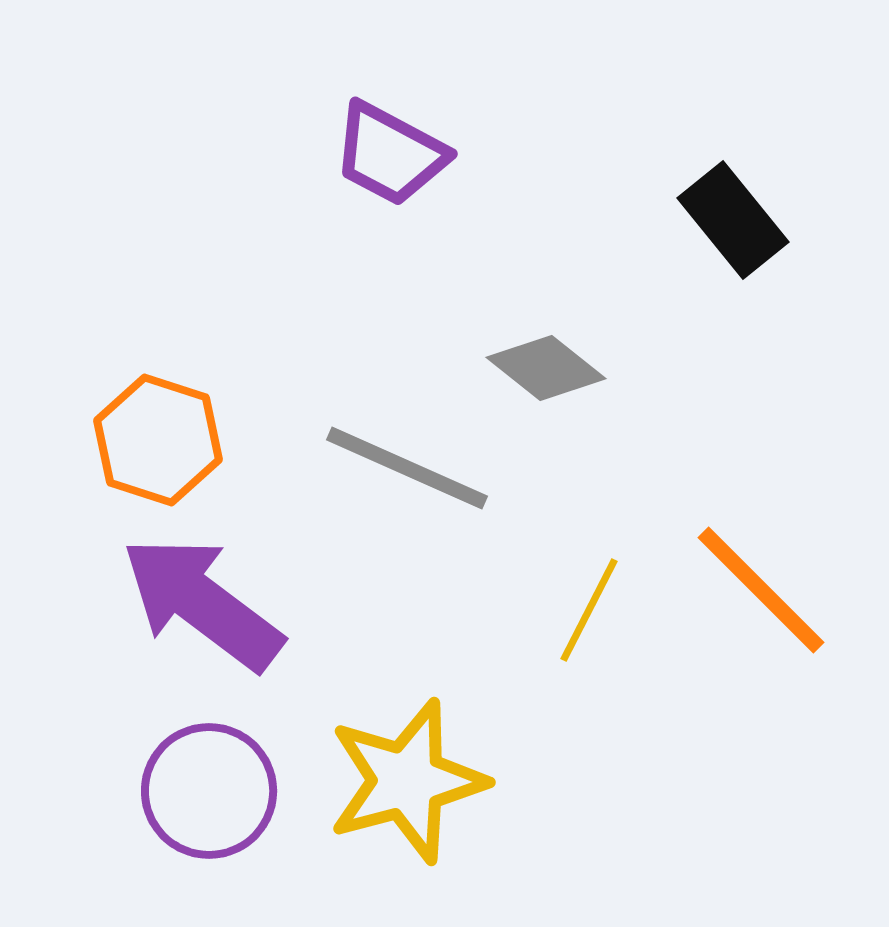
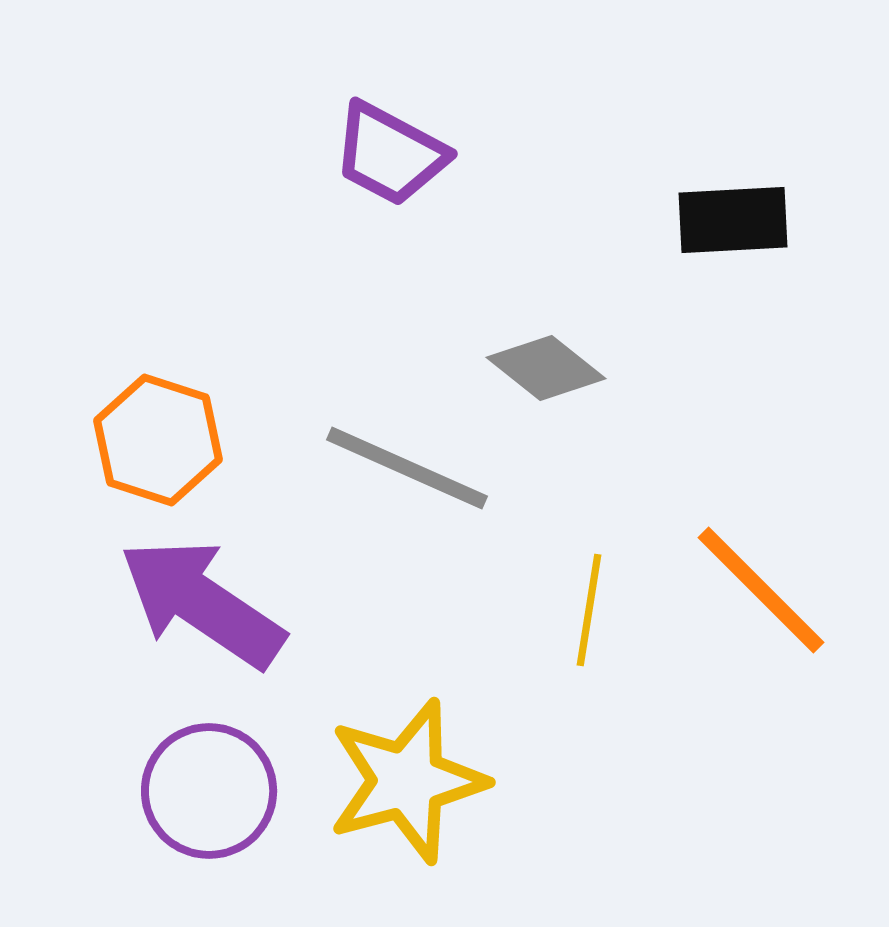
black rectangle: rotated 54 degrees counterclockwise
purple arrow: rotated 3 degrees counterclockwise
yellow line: rotated 18 degrees counterclockwise
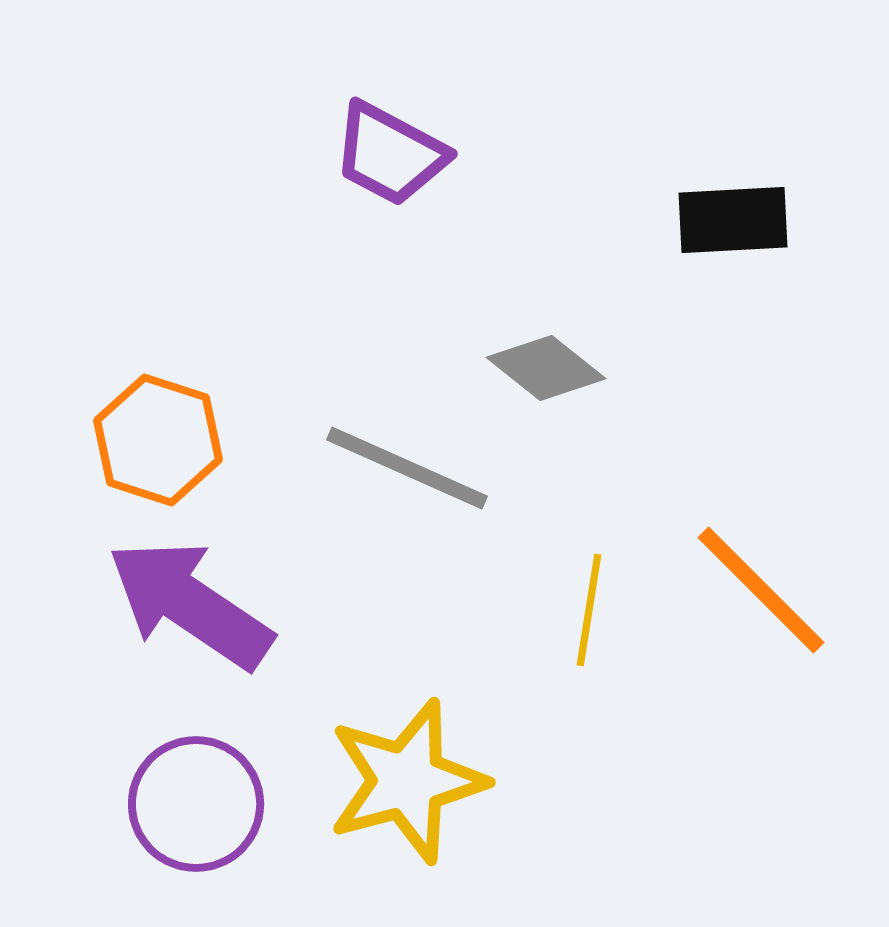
purple arrow: moved 12 px left, 1 px down
purple circle: moved 13 px left, 13 px down
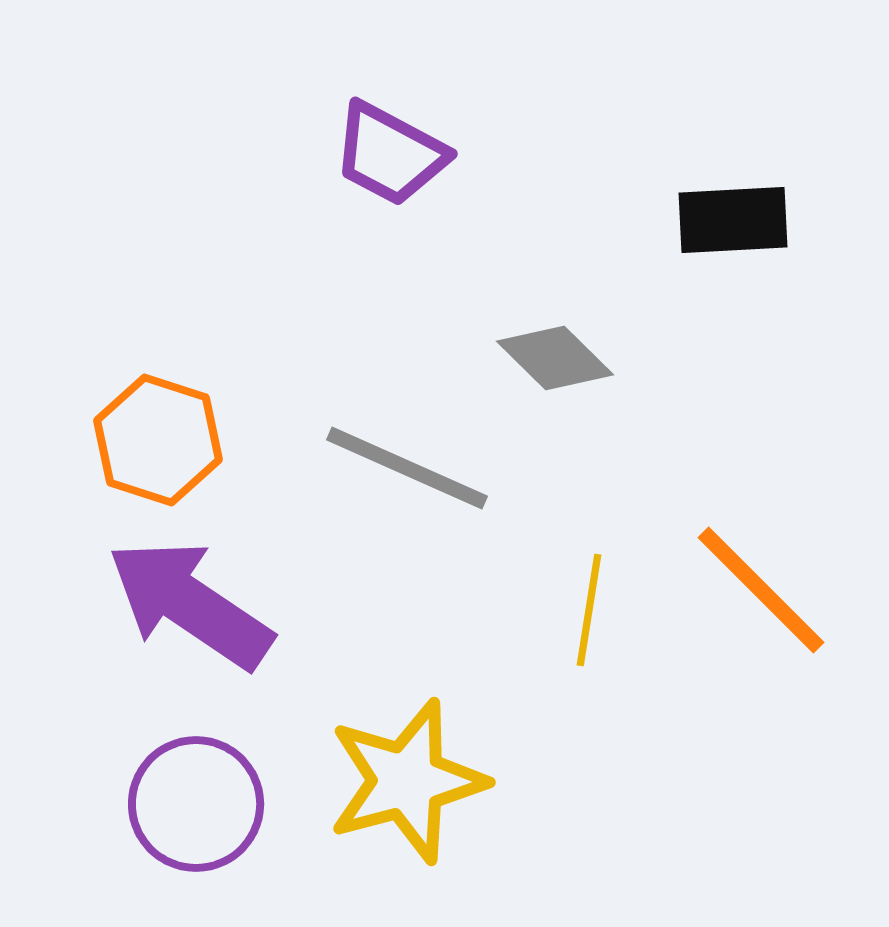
gray diamond: moved 9 px right, 10 px up; rotated 6 degrees clockwise
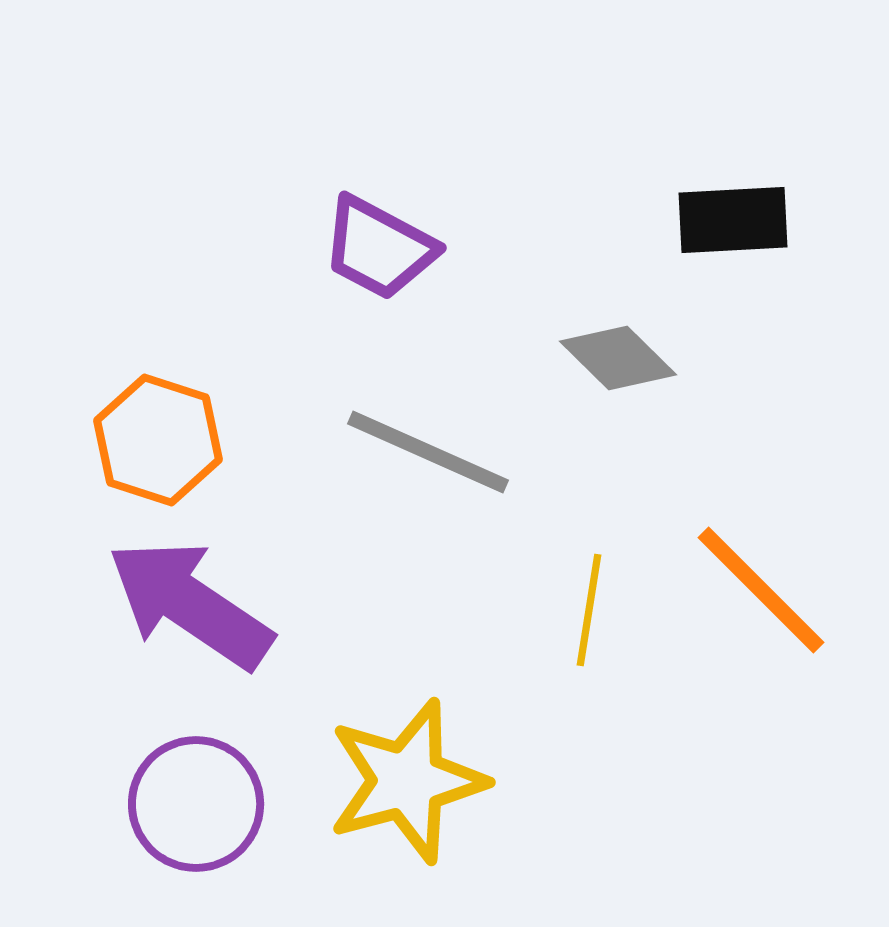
purple trapezoid: moved 11 px left, 94 px down
gray diamond: moved 63 px right
gray line: moved 21 px right, 16 px up
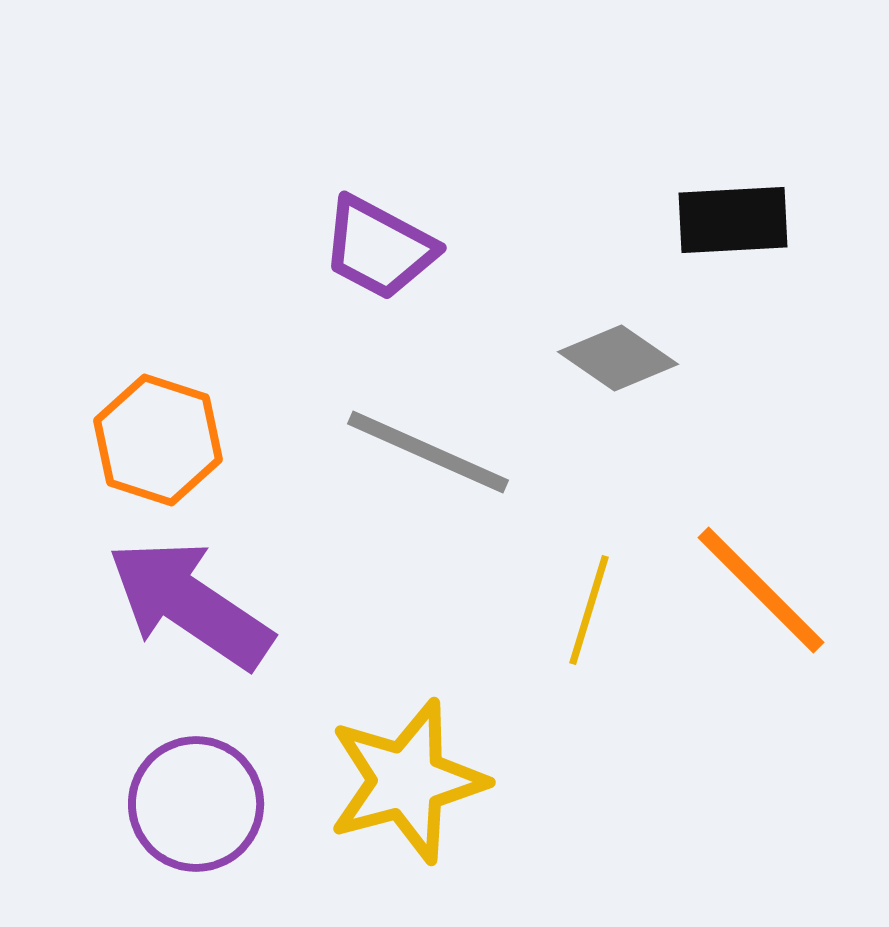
gray diamond: rotated 10 degrees counterclockwise
yellow line: rotated 8 degrees clockwise
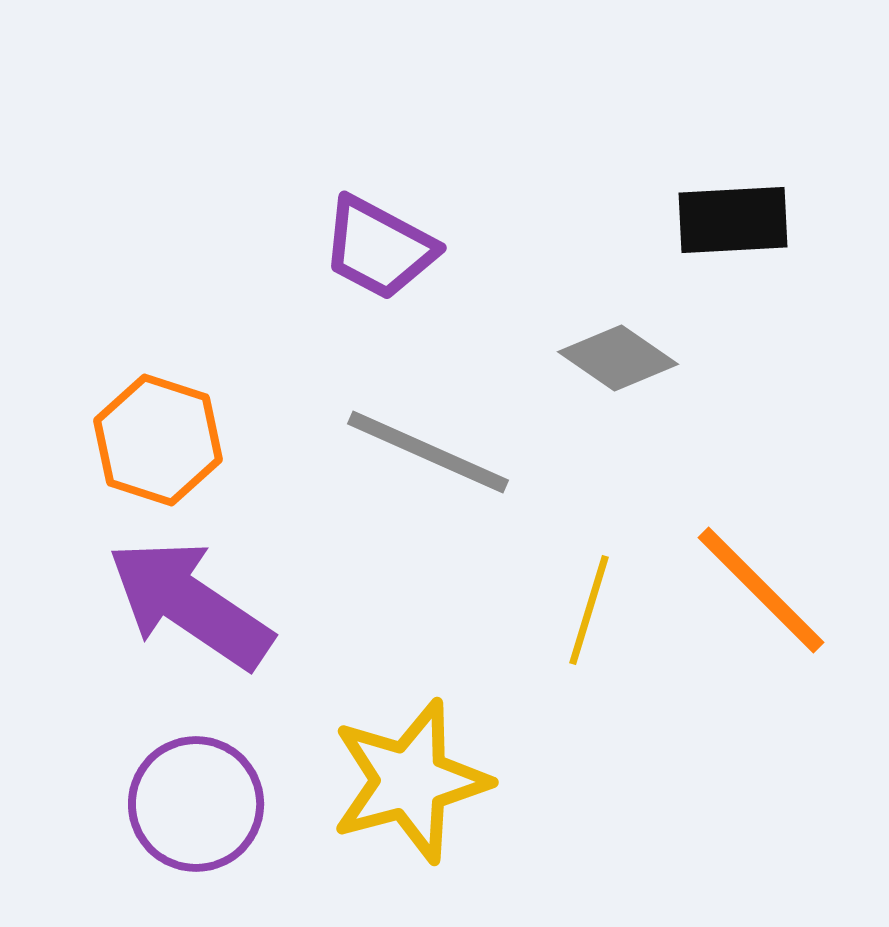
yellow star: moved 3 px right
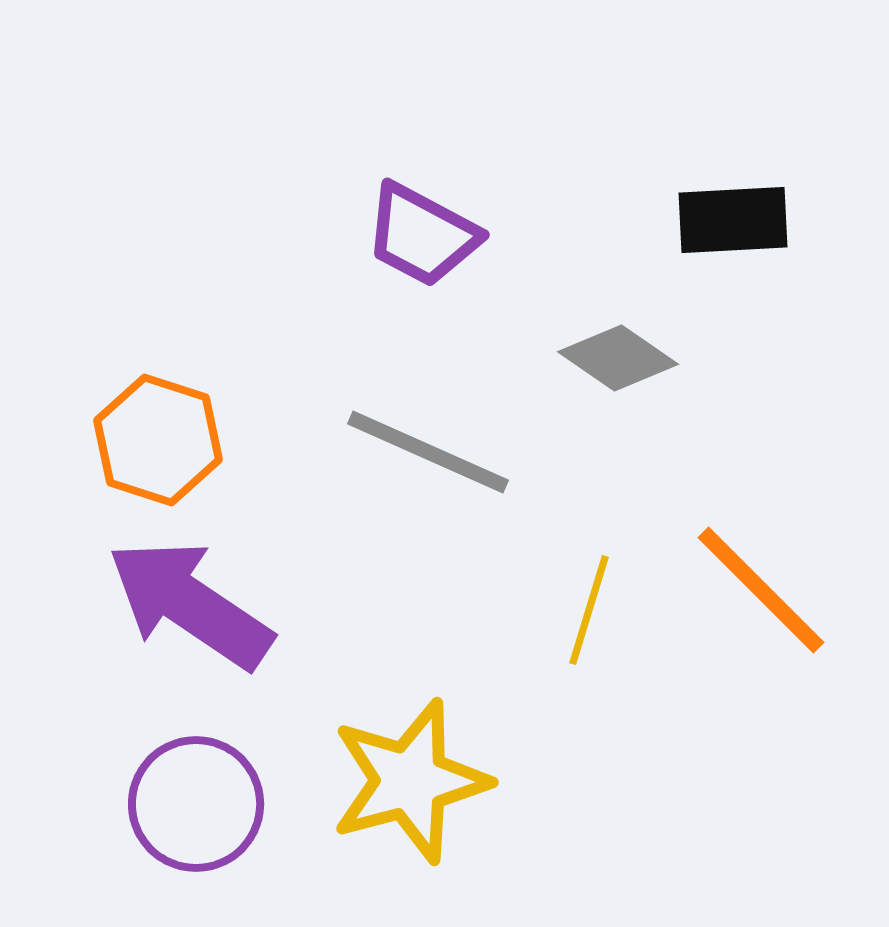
purple trapezoid: moved 43 px right, 13 px up
